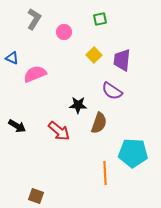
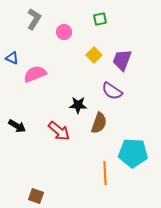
purple trapezoid: rotated 15 degrees clockwise
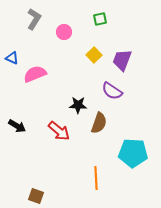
orange line: moved 9 px left, 5 px down
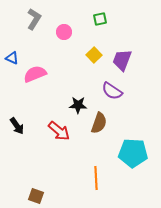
black arrow: rotated 24 degrees clockwise
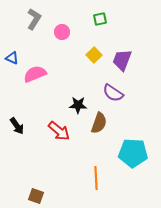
pink circle: moved 2 px left
purple semicircle: moved 1 px right, 2 px down
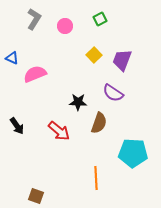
green square: rotated 16 degrees counterclockwise
pink circle: moved 3 px right, 6 px up
black star: moved 3 px up
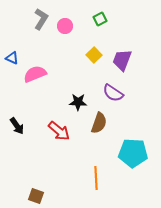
gray L-shape: moved 7 px right
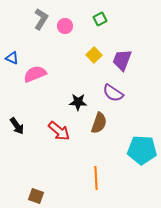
cyan pentagon: moved 9 px right, 3 px up
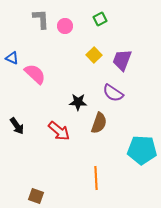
gray L-shape: rotated 35 degrees counterclockwise
pink semicircle: rotated 65 degrees clockwise
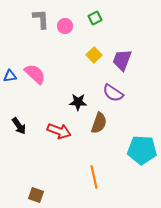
green square: moved 5 px left, 1 px up
blue triangle: moved 2 px left, 18 px down; rotated 32 degrees counterclockwise
black arrow: moved 2 px right
red arrow: rotated 20 degrees counterclockwise
orange line: moved 2 px left, 1 px up; rotated 10 degrees counterclockwise
brown square: moved 1 px up
